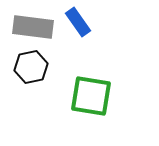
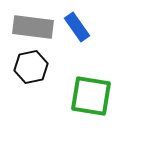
blue rectangle: moved 1 px left, 5 px down
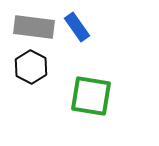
gray rectangle: moved 1 px right
black hexagon: rotated 20 degrees counterclockwise
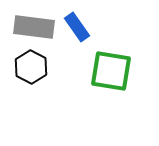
green square: moved 20 px right, 25 px up
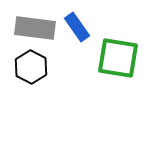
gray rectangle: moved 1 px right, 1 px down
green square: moved 7 px right, 13 px up
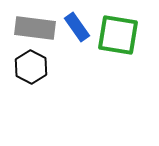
green square: moved 23 px up
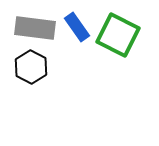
green square: rotated 18 degrees clockwise
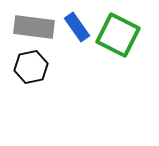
gray rectangle: moved 1 px left, 1 px up
black hexagon: rotated 20 degrees clockwise
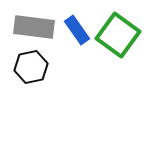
blue rectangle: moved 3 px down
green square: rotated 9 degrees clockwise
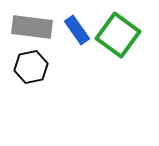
gray rectangle: moved 2 px left
